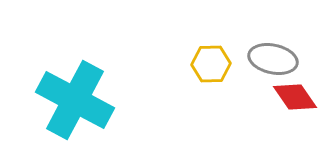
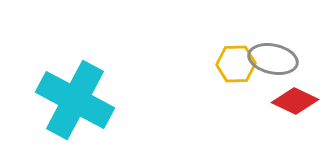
yellow hexagon: moved 25 px right
red diamond: moved 4 px down; rotated 30 degrees counterclockwise
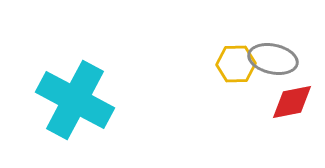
red diamond: moved 3 px left, 1 px down; rotated 36 degrees counterclockwise
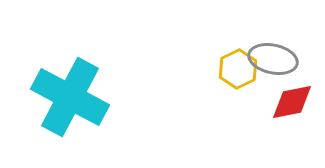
yellow hexagon: moved 2 px right, 5 px down; rotated 24 degrees counterclockwise
cyan cross: moved 5 px left, 3 px up
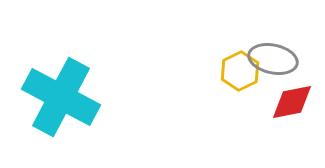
yellow hexagon: moved 2 px right, 2 px down
cyan cross: moved 9 px left
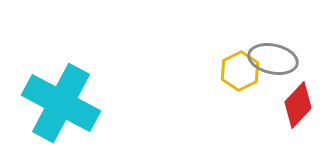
cyan cross: moved 6 px down
red diamond: moved 6 px right, 3 px down; rotated 36 degrees counterclockwise
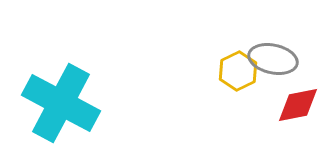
yellow hexagon: moved 2 px left
red diamond: rotated 36 degrees clockwise
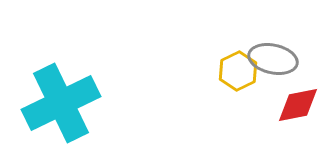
cyan cross: rotated 36 degrees clockwise
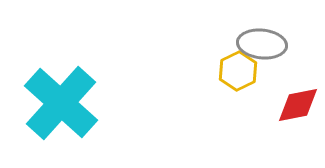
gray ellipse: moved 11 px left, 15 px up; rotated 6 degrees counterclockwise
cyan cross: rotated 22 degrees counterclockwise
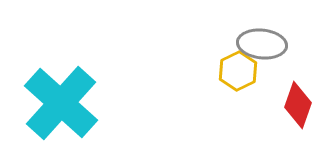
red diamond: rotated 60 degrees counterclockwise
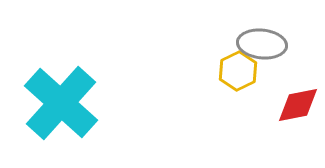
red diamond: rotated 60 degrees clockwise
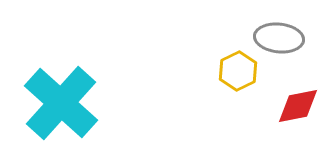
gray ellipse: moved 17 px right, 6 px up
red diamond: moved 1 px down
